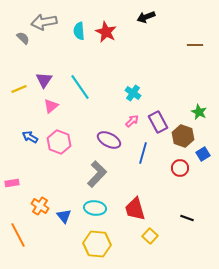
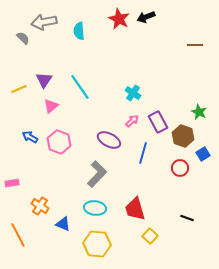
red star: moved 13 px right, 13 px up
blue triangle: moved 1 px left, 8 px down; rotated 28 degrees counterclockwise
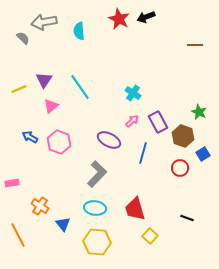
blue triangle: rotated 28 degrees clockwise
yellow hexagon: moved 2 px up
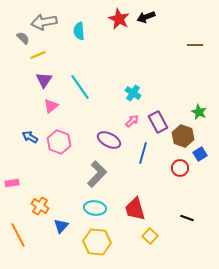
yellow line: moved 19 px right, 34 px up
blue square: moved 3 px left
blue triangle: moved 2 px left, 2 px down; rotated 21 degrees clockwise
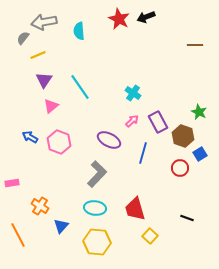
gray semicircle: rotated 96 degrees counterclockwise
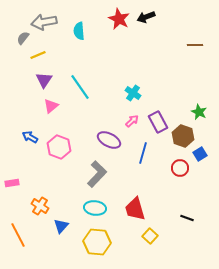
pink hexagon: moved 5 px down
